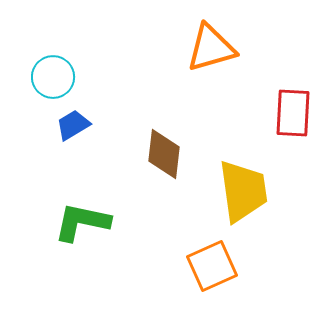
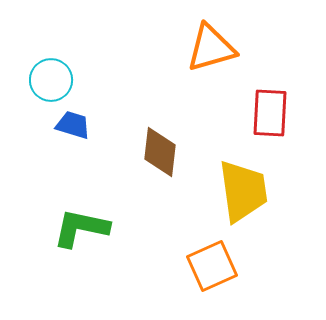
cyan circle: moved 2 px left, 3 px down
red rectangle: moved 23 px left
blue trapezoid: rotated 48 degrees clockwise
brown diamond: moved 4 px left, 2 px up
green L-shape: moved 1 px left, 6 px down
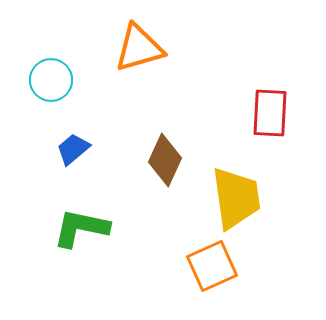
orange triangle: moved 72 px left
blue trapezoid: moved 24 px down; rotated 57 degrees counterclockwise
brown diamond: moved 5 px right, 8 px down; rotated 18 degrees clockwise
yellow trapezoid: moved 7 px left, 7 px down
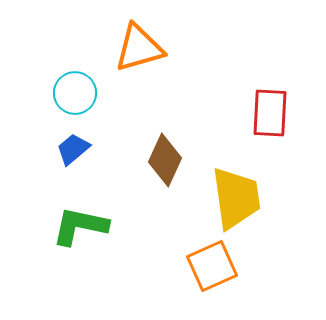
cyan circle: moved 24 px right, 13 px down
green L-shape: moved 1 px left, 2 px up
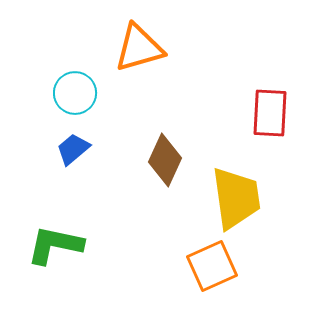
green L-shape: moved 25 px left, 19 px down
